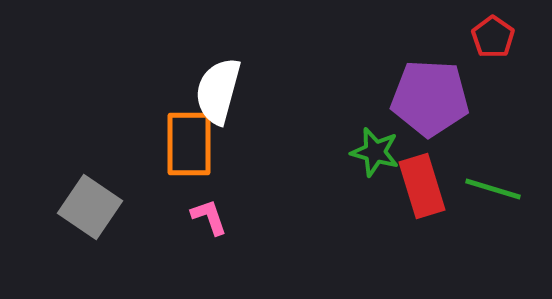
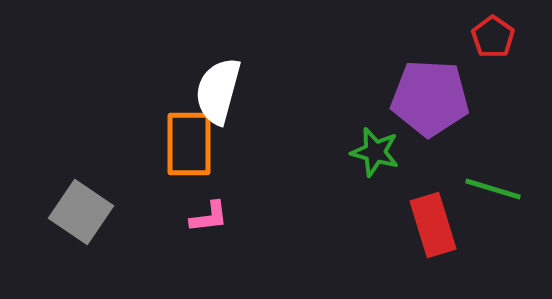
red rectangle: moved 11 px right, 39 px down
gray square: moved 9 px left, 5 px down
pink L-shape: rotated 102 degrees clockwise
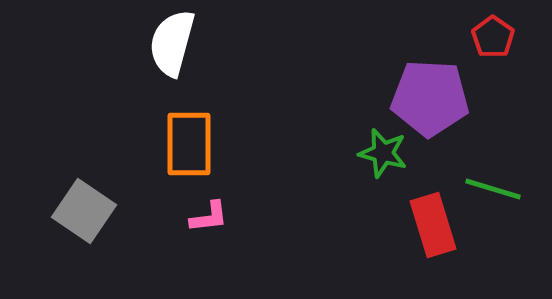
white semicircle: moved 46 px left, 48 px up
green star: moved 8 px right, 1 px down
gray square: moved 3 px right, 1 px up
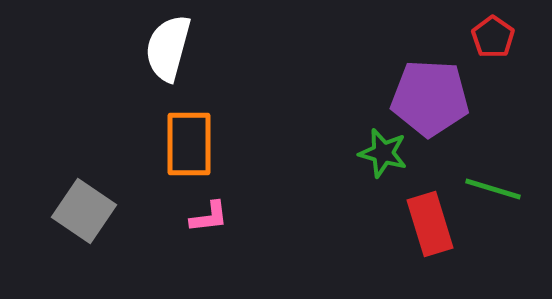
white semicircle: moved 4 px left, 5 px down
red rectangle: moved 3 px left, 1 px up
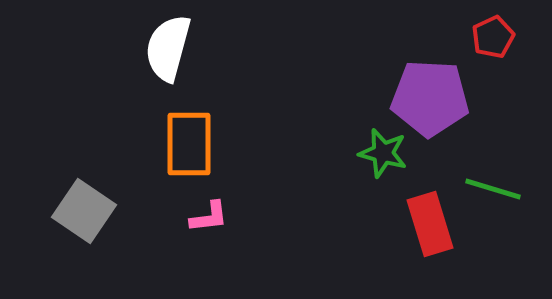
red pentagon: rotated 12 degrees clockwise
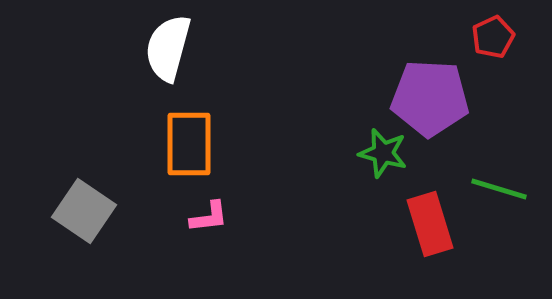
green line: moved 6 px right
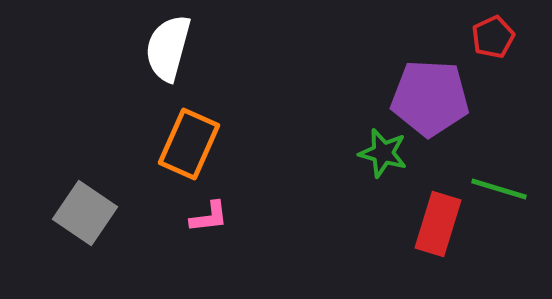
orange rectangle: rotated 24 degrees clockwise
gray square: moved 1 px right, 2 px down
red rectangle: moved 8 px right; rotated 34 degrees clockwise
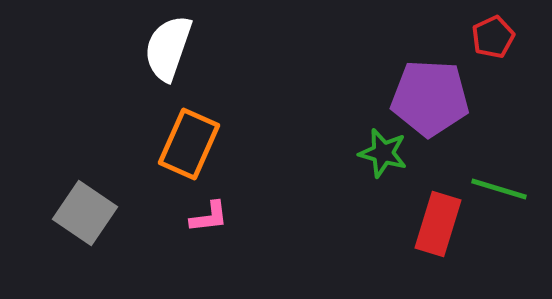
white semicircle: rotated 4 degrees clockwise
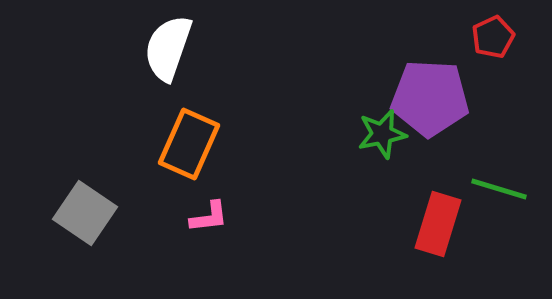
green star: moved 1 px left, 19 px up; rotated 27 degrees counterclockwise
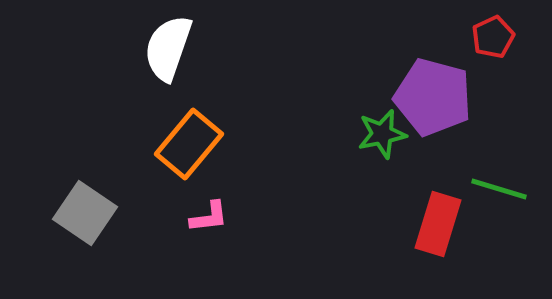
purple pentagon: moved 3 px right, 1 px up; rotated 12 degrees clockwise
orange rectangle: rotated 16 degrees clockwise
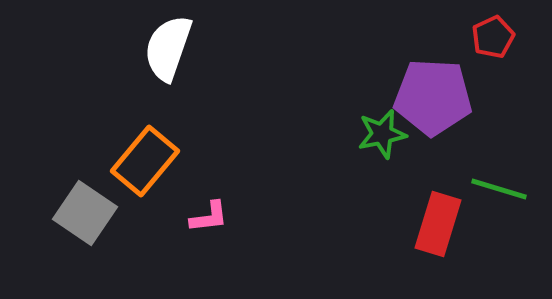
purple pentagon: rotated 12 degrees counterclockwise
orange rectangle: moved 44 px left, 17 px down
